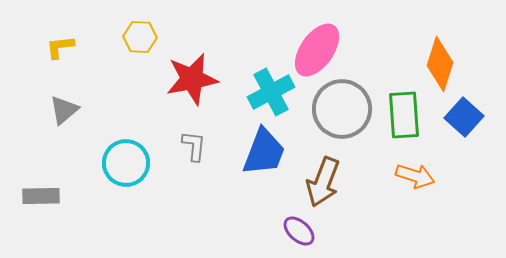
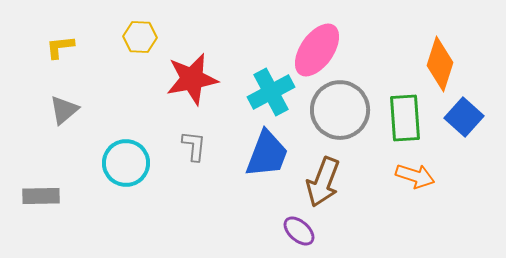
gray circle: moved 2 px left, 1 px down
green rectangle: moved 1 px right, 3 px down
blue trapezoid: moved 3 px right, 2 px down
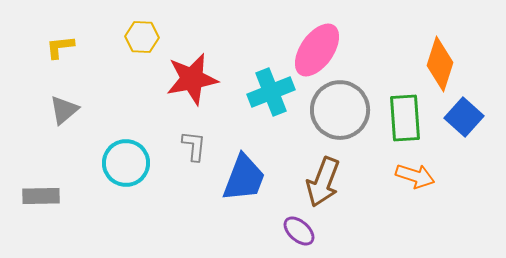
yellow hexagon: moved 2 px right
cyan cross: rotated 6 degrees clockwise
blue trapezoid: moved 23 px left, 24 px down
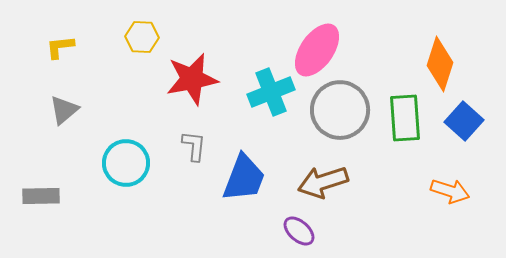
blue square: moved 4 px down
orange arrow: moved 35 px right, 15 px down
brown arrow: rotated 51 degrees clockwise
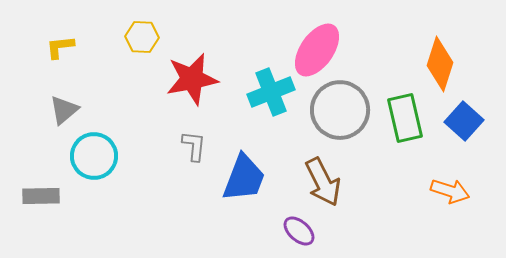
green rectangle: rotated 9 degrees counterclockwise
cyan circle: moved 32 px left, 7 px up
brown arrow: rotated 99 degrees counterclockwise
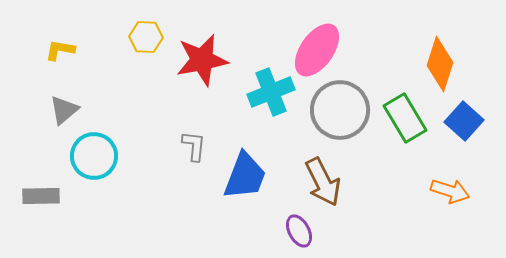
yellow hexagon: moved 4 px right
yellow L-shape: moved 3 px down; rotated 16 degrees clockwise
red star: moved 10 px right, 19 px up
green rectangle: rotated 18 degrees counterclockwise
blue trapezoid: moved 1 px right, 2 px up
purple ellipse: rotated 20 degrees clockwise
